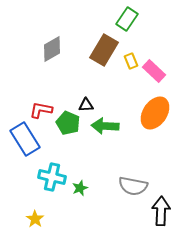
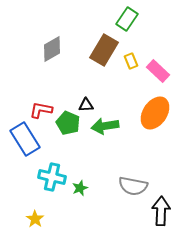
pink rectangle: moved 4 px right
green arrow: rotated 12 degrees counterclockwise
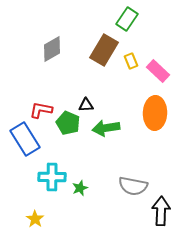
orange ellipse: rotated 32 degrees counterclockwise
green arrow: moved 1 px right, 2 px down
cyan cross: rotated 12 degrees counterclockwise
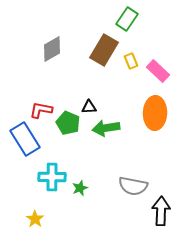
black triangle: moved 3 px right, 2 px down
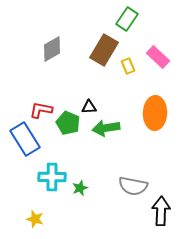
yellow rectangle: moved 3 px left, 5 px down
pink rectangle: moved 14 px up
yellow star: rotated 18 degrees counterclockwise
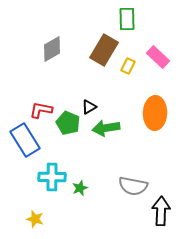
green rectangle: rotated 35 degrees counterclockwise
yellow rectangle: rotated 49 degrees clockwise
black triangle: rotated 28 degrees counterclockwise
blue rectangle: moved 1 px down
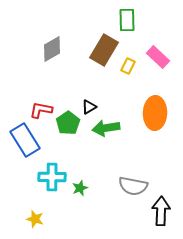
green rectangle: moved 1 px down
green pentagon: rotated 15 degrees clockwise
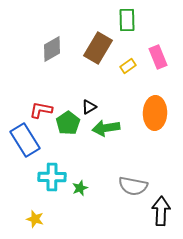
brown rectangle: moved 6 px left, 2 px up
pink rectangle: rotated 25 degrees clockwise
yellow rectangle: rotated 28 degrees clockwise
